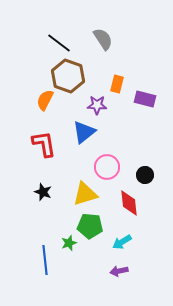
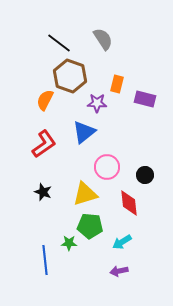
brown hexagon: moved 2 px right
purple star: moved 2 px up
red L-shape: rotated 64 degrees clockwise
green star: rotated 21 degrees clockwise
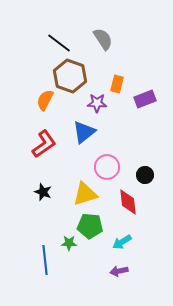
purple rectangle: rotated 35 degrees counterclockwise
red diamond: moved 1 px left, 1 px up
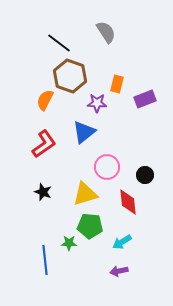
gray semicircle: moved 3 px right, 7 px up
